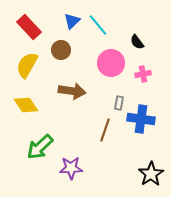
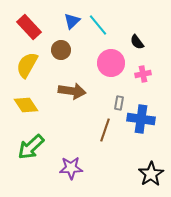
green arrow: moved 9 px left
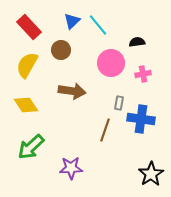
black semicircle: rotated 119 degrees clockwise
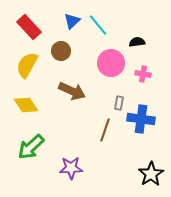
brown circle: moved 1 px down
pink cross: rotated 21 degrees clockwise
brown arrow: rotated 16 degrees clockwise
